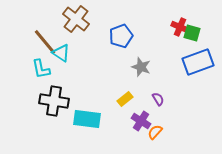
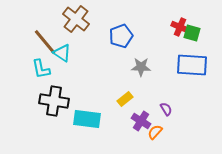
cyan triangle: moved 1 px right
blue rectangle: moved 6 px left, 3 px down; rotated 24 degrees clockwise
gray star: rotated 18 degrees counterclockwise
purple semicircle: moved 8 px right, 10 px down
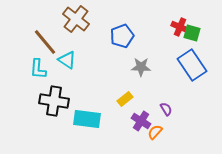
blue pentagon: moved 1 px right
cyan triangle: moved 5 px right, 7 px down
blue rectangle: rotated 52 degrees clockwise
cyan L-shape: moved 3 px left; rotated 15 degrees clockwise
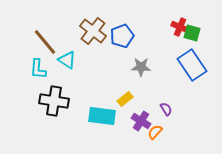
brown cross: moved 17 px right, 12 px down
cyan rectangle: moved 15 px right, 3 px up
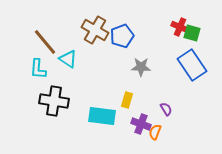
brown cross: moved 2 px right, 1 px up; rotated 8 degrees counterclockwise
cyan triangle: moved 1 px right, 1 px up
yellow rectangle: moved 2 px right, 1 px down; rotated 35 degrees counterclockwise
purple cross: moved 3 px down; rotated 12 degrees counterclockwise
orange semicircle: rotated 21 degrees counterclockwise
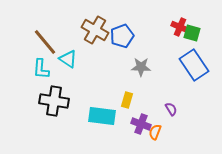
blue rectangle: moved 2 px right
cyan L-shape: moved 3 px right
purple semicircle: moved 5 px right
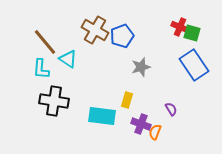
gray star: rotated 18 degrees counterclockwise
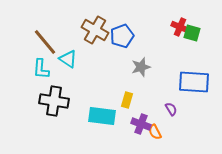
blue rectangle: moved 17 px down; rotated 52 degrees counterclockwise
orange semicircle: rotated 49 degrees counterclockwise
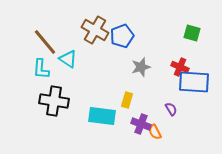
red cross: moved 40 px down
